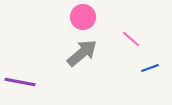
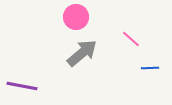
pink circle: moved 7 px left
blue line: rotated 18 degrees clockwise
purple line: moved 2 px right, 4 px down
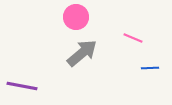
pink line: moved 2 px right, 1 px up; rotated 18 degrees counterclockwise
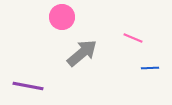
pink circle: moved 14 px left
purple line: moved 6 px right
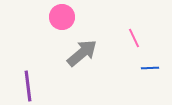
pink line: moved 1 px right; rotated 42 degrees clockwise
purple line: rotated 72 degrees clockwise
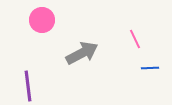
pink circle: moved 20 px left, 3 px down
pink line: moved 1 px right, 1 px down
gray arrow: rotated 12 degrees clockwise
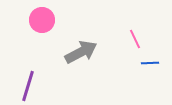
gray arrow: moved 1 px left, 1 px up
blue line: moved 5 px up
purple line: rotated 24 degrees clockwise
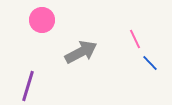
blue line: rotated 48 degrees clockwise
